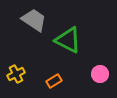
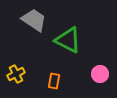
orange rectangle: rotated 49 degrees counterclockwise
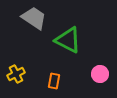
gray trapezoid: moved 2 px up
